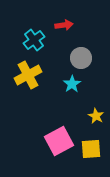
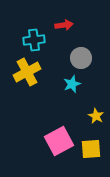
cyan cross: rotated 30 degrees clockwise
yellow cross: moved 1 px left, 3 px up
cyan star: rotated 12 degrees clockwise
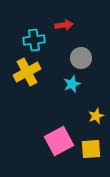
yellow star: rotated 21 degrees clockwise
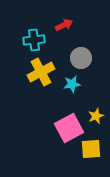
red arrow: rotated 18 degrees counterclockwise
yellow cross: moved 14 px right
cyan star: rotated 12 degrees clockwise
pink square: moved 10 px right, 13 px up
